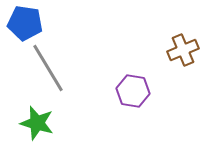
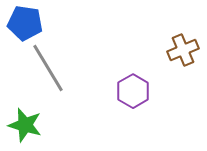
purple hexagon: rotated 20 degrees clockwise
green star: moved 12 px left, 2 px down
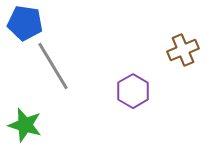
gray line: moved 5 px right, 2 px up
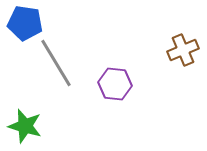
gray line: moved 3 px right, 3 px up
purple hexagon: moved 18 px left, 7 px up; rotated 24 degrees counterclockwise
green star: moved 1 px down
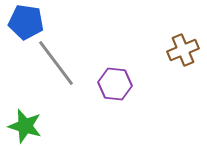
blue pentagon: moved 1 px right, 1 px up
gray line: rotated 6 degrees counterclockwise
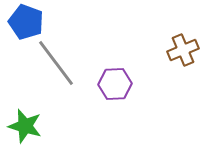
blue pentagon: rotated 12 degrees clockwise
purple hexagon: rotated 8 degrees counterclockwise
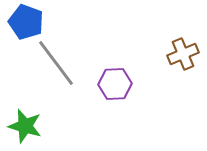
brown cross: moved 4 px down
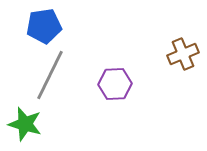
blue pentagon: moved 18 px right, 4 px down; rotated 28 degrees counterclockwise
gray line: moved 6 px left, 12 px down; rotated 63 degrees clockwise
green star: moved 2 px up
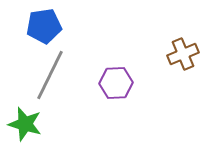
purple hexagon: moved 1 px right, 1 px up
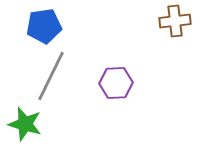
brown cross: moved 8 px left, 33 px up; rotated 16 degrees clockwise
gray line: moved 1 px right, 1 px down
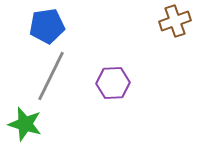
brown cross: rotated 12 degrees counterclockwise
blue pentagon: moved 3 px right
purple hexagon: moved 3 px left
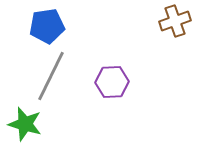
purple hexagon: moved 1 px left, 1 px up
